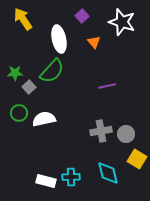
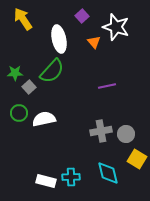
white star: moved 6 px left, 5 px down
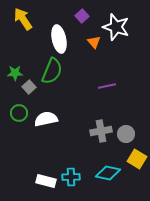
green semicircle: rotated 20 degrees counterclockwise
white semicircle: moved 2 px right
cyan diamond: rotated 65 degrees counterclockwise
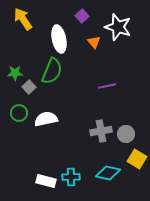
white star: moved 2 px right
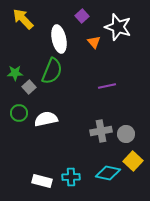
yellow arrow: rotated 10 degrees counterclockwise
yellow square: moved 4 px left, 2 px down; rotated 12 degrees clockwise
white rectangle: moved 4 px left
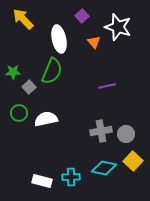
green star: moved 2 px left, 1 px up
cyan diamond: moved 4 px left, 5 px up
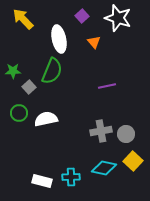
white star: moved 9 px up
green star: moved 1 px up
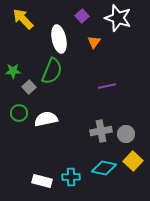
orange triangle: rotated 16 degrees clockwise
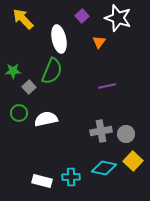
orange triangle: moved 5 px right
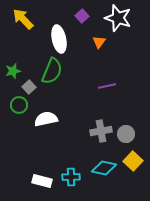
green star: rotated 14 degrees counterclockwise
green circle: moved 8 px up
